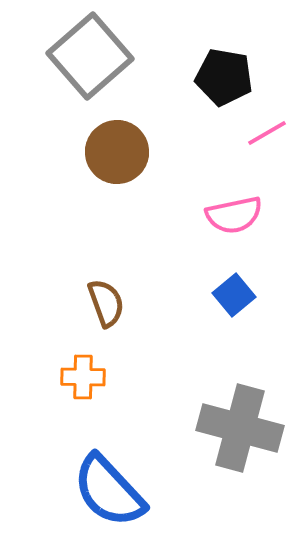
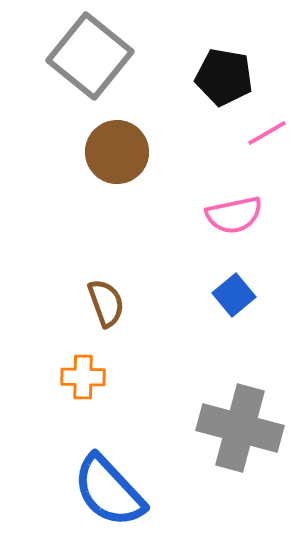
gray square: rotated 10 degrees counterclockwise
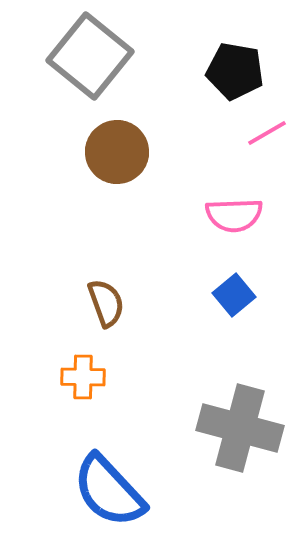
black pentagon: moved 11 px right, 6 px up
pink semicircle: rotated 10 degrees clockwise
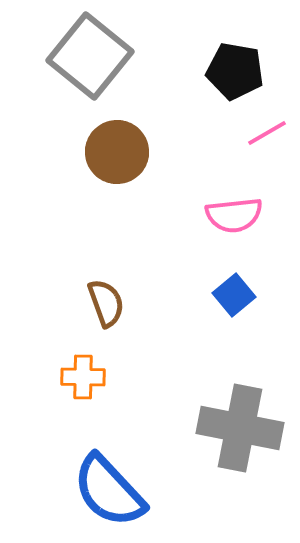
pink semicircle: rotated 4 degrees counterclockwise
gray cross: rotated 4 degrees counterclockwise
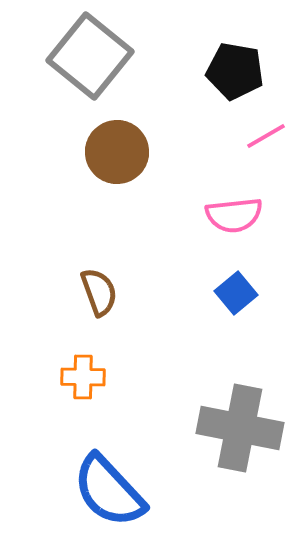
pink line: moved 1 px left, 3 px down
blue square: moved 2 px right, 2 px up
brown semicircle: moved 7 px left, 11 px up
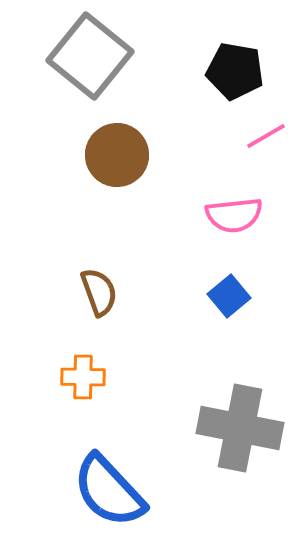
brown circle: moved 3 px down
blue square: moved 7 px left, 3 px down
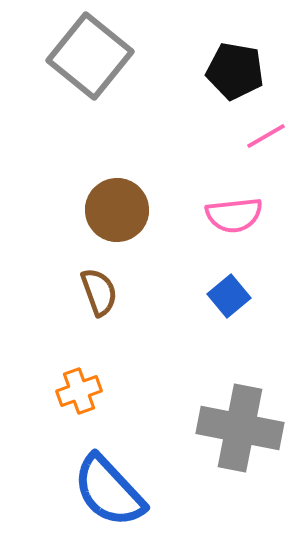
brown circle: moved 55 px down
orange cross: moved 4 px left, 14 px down; rotated 21 degrees counterclockwise
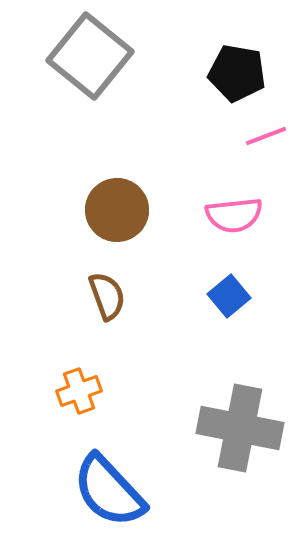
black pentagon: moved 2 px right, 2 px down
pink line: rotated 9 degrees clockwise
brown semicircle: moved 8 px right, 4 px down
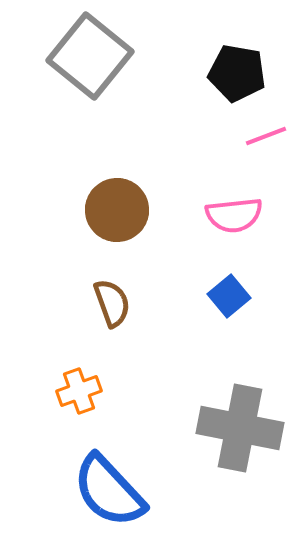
brown semicircle: moved 5 px right, 7 px down
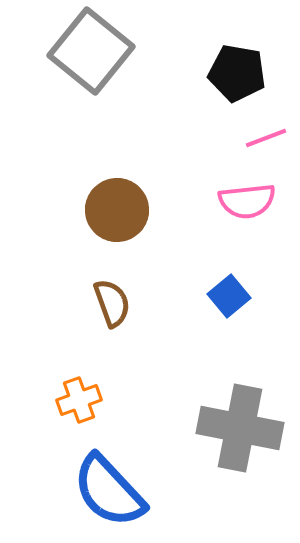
gray square: moved 1 px right, 5 px up
pink line: moved 2 px down
pink semicircle: moved 13 px right, 14 px up
orange cross: moved 9 px down
